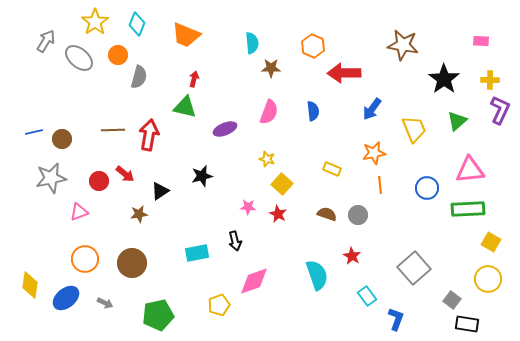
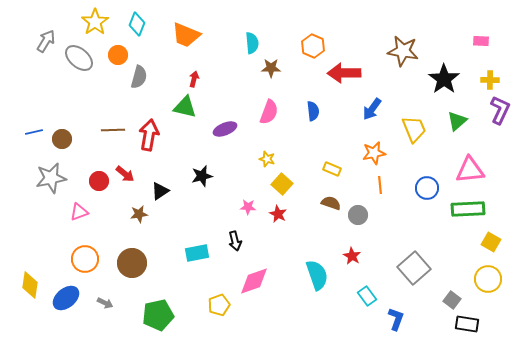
brown star at (403, 45): moved 6 px down
brown semicircle at (327, 214): moved 4 px right, 11 px up
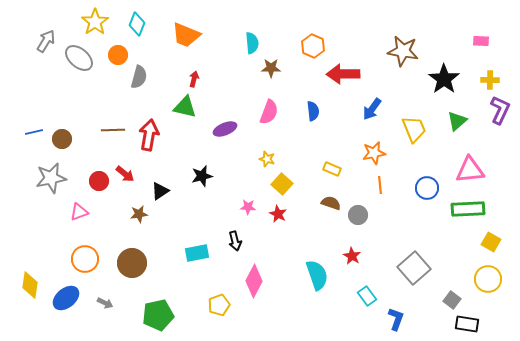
red arrow at (344, 73): moved 1 px left, 1 px down
pink diamond at (254, 281): rotated 44 degrees counterclockwise
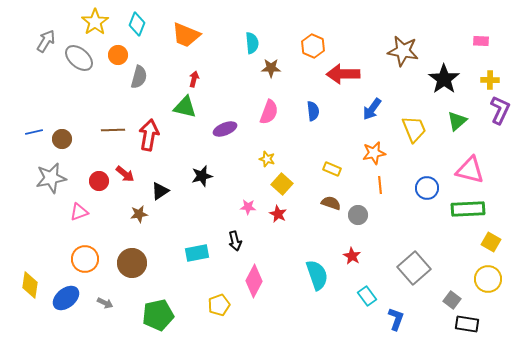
pink triangle at (470, 170): rotated 20 degrees clockwise
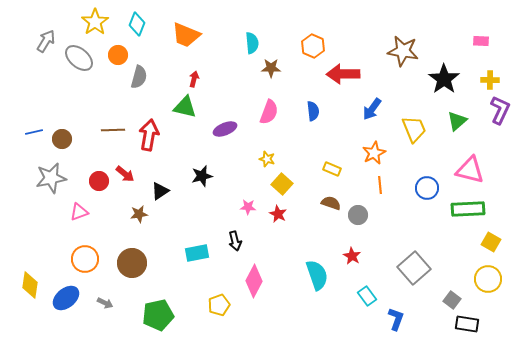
orange star at (374, 153): rotated 15 degrees counterclockwise
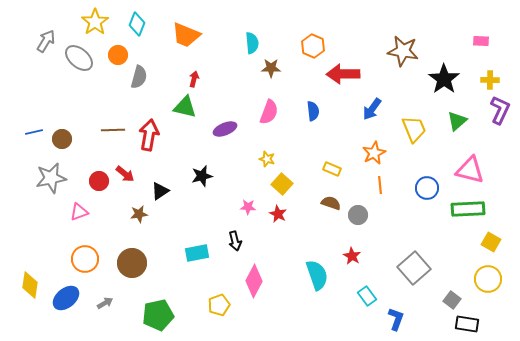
gray arrow at (105, 303): rotated 56 degrees counterclockwise
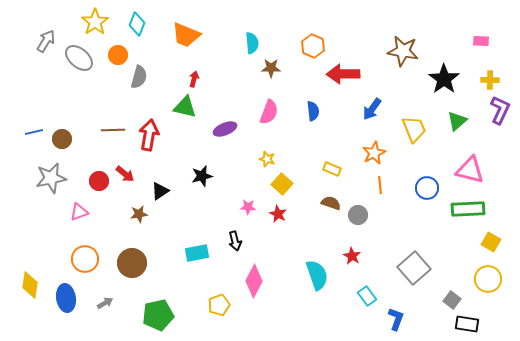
blue ellipse at (66, 298): rotated 60 degrees counterclockwise
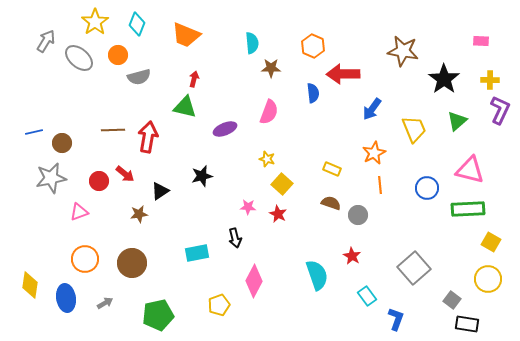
gray semicircle at (139, 77): rotated 60 degrees clockwise
blue semicircle at (313, 111): moved 18 px up
red arrow at (149, 135): moved 1 px left, 2 px down
brown circle at (62, 139): moved 4 px down
black arrow at (235, 241): moved 3 px up
